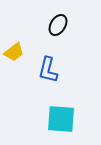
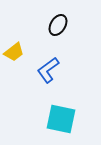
blue L-shape: rotated 40 degrees clockwise
cyan square: rotated 8 degrees clockwise
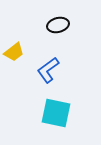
black ellipse: rotated 45 degrees clockwise
cyan square: moved 5 px left, 6 px up
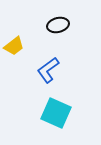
yellow trapezoid: moved 6 px up
cyan square: rotated 12 degrees clockwise
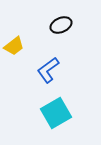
black ellipse: moved 3 px right; rotated 10 degrees counterclockwise
cyan square: rotated 36 degrees clockwise
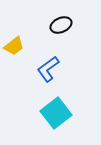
blue L-shape: moved 1 px up
cyan square: rotated 8 degrees counterclockwise
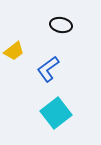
black ellipse: rotated 35 degrees clockwise
yellow trapezoid: moved 5 px down
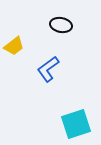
yellow trapezoid: moved 5 px up
cyan square: moved 20 px right, 11 px down; rotated 20 degrees clockwise
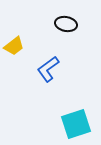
black ellipse: moved 5 px right, 1 px up
